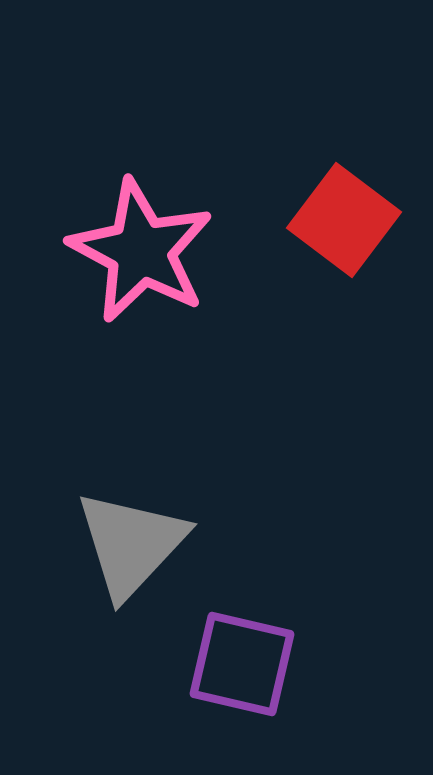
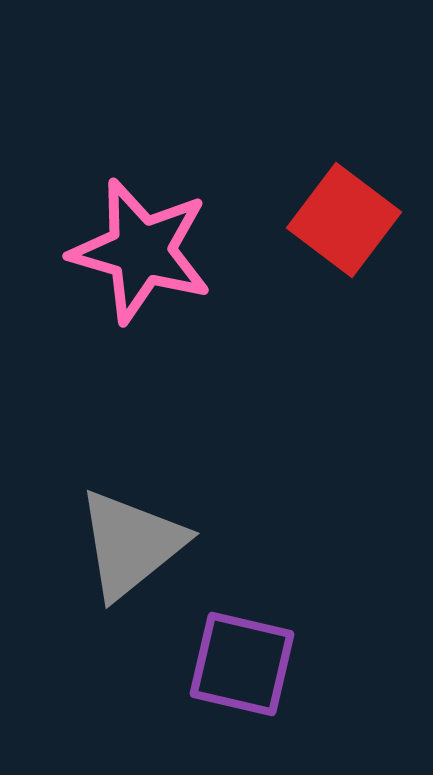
pink star: rotated 12 degrees counterclockwise
gray triangle: rotated 8 degrees clockwise
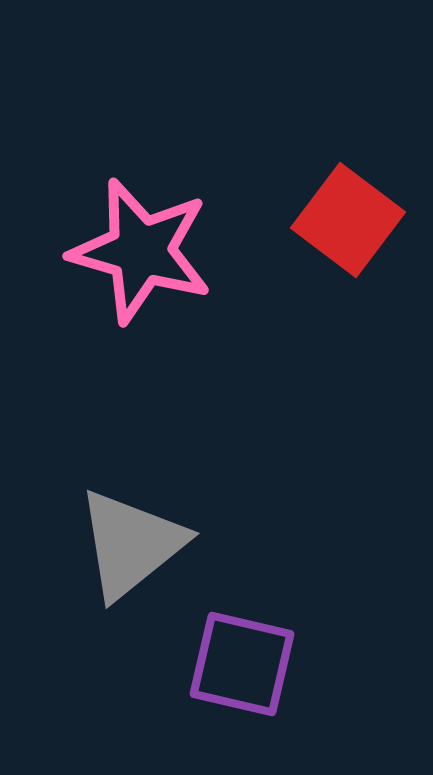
red square: moved 4 px right
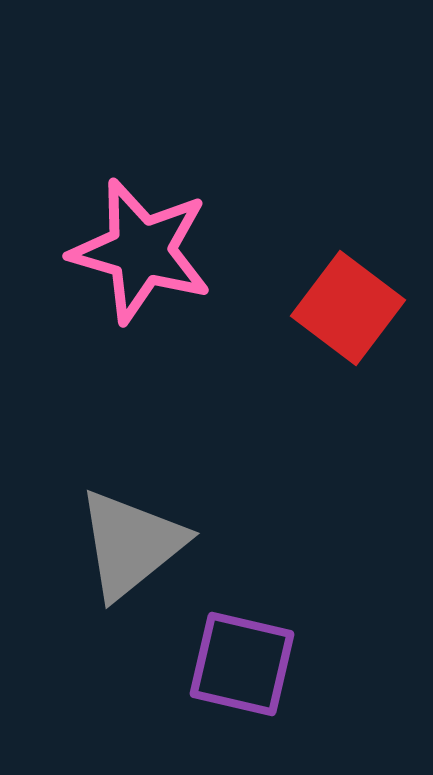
red square: moved 88 px down
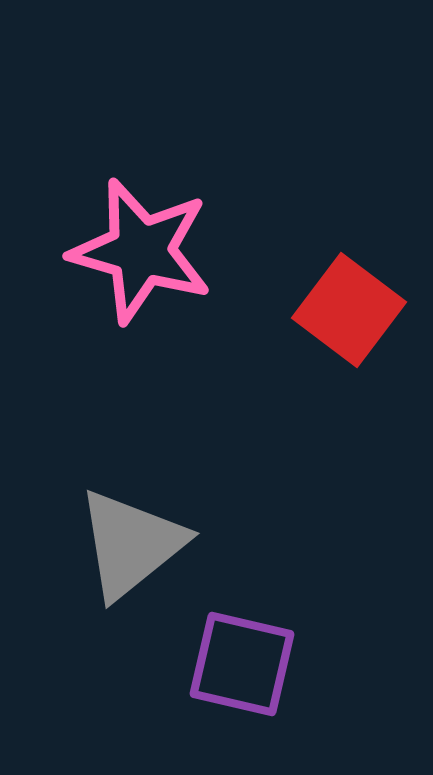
red square: moved 1 px right, 2 px down
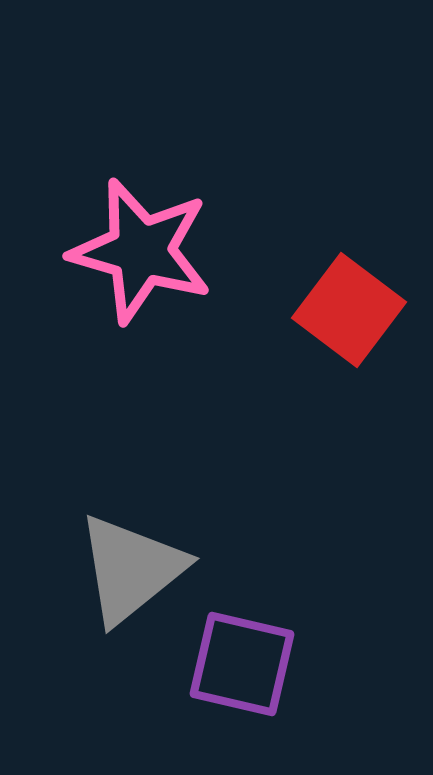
gray triangle: moved 25 px down
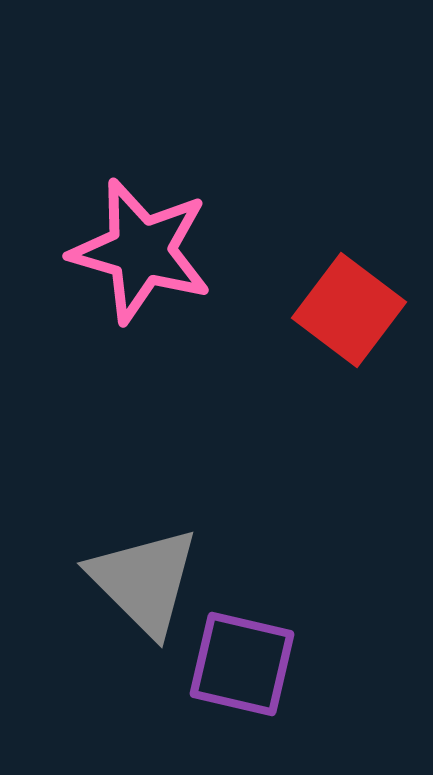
gray triangle: moved 13 px right, 12 px down; rotated 36 degrees counterclockwise
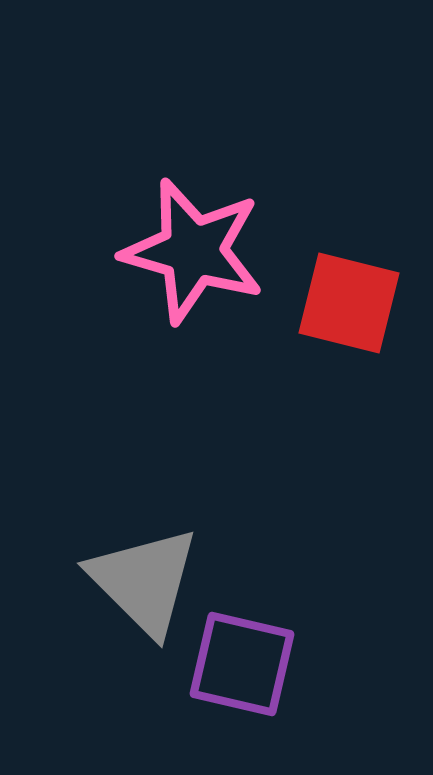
pink star: moved 52 px right
red square: moved 7 px up; rotated 23 degrees counterclockwise
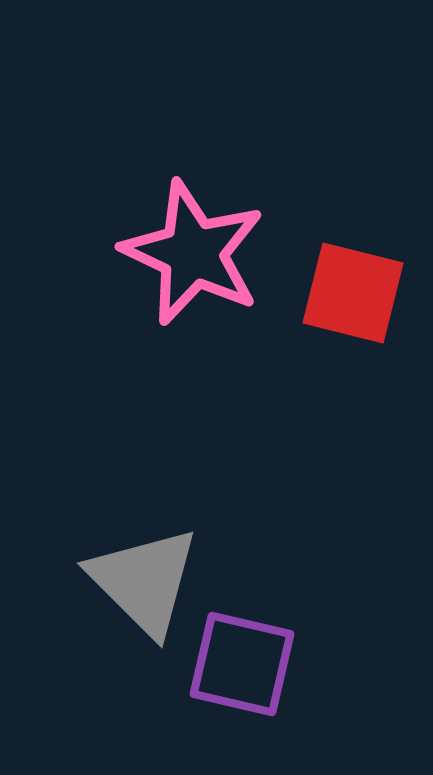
pink star: moved 2 px down; rotated 9 degrees clockwise
red square: moved 4 px right, 10 px up
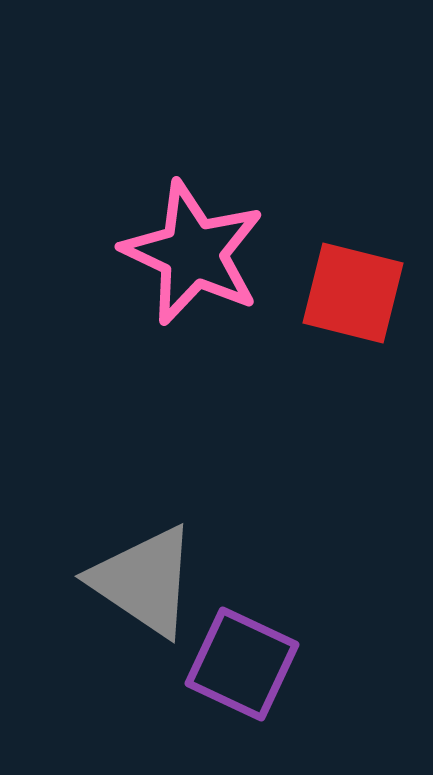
gray triangle: rotated 11 degrees counterclockwise
purple square: rotated 12 degrees clockwise
